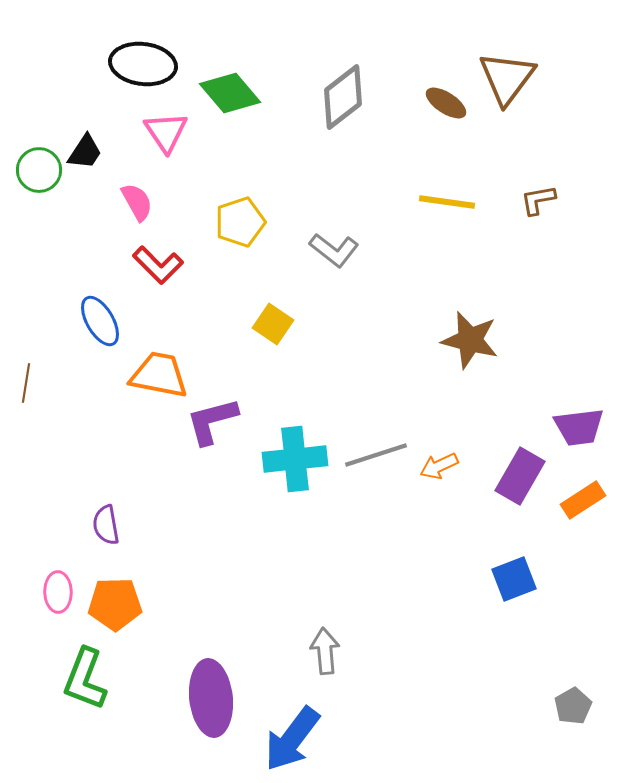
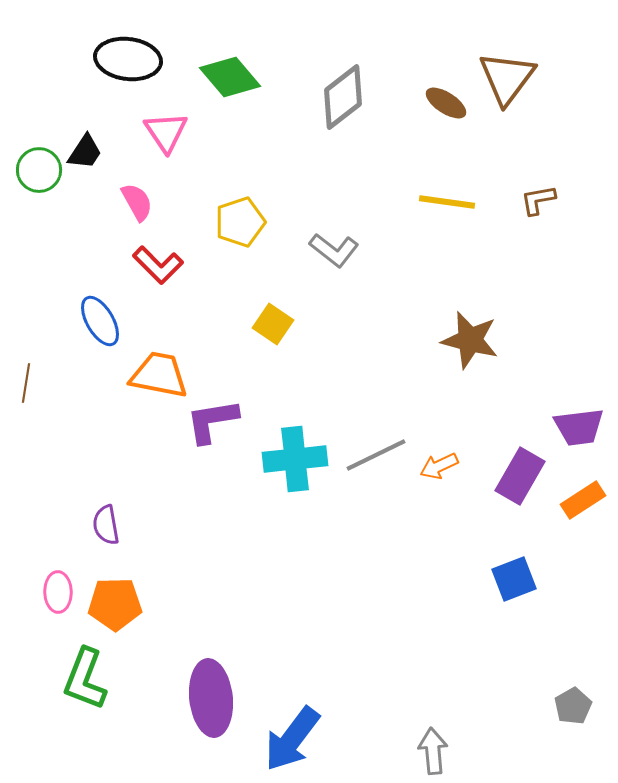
black ellipse: moved 15 px left, 5 px up
green diamond: moved 16 px up
purple L-shape: rotated 6 degrees clockwise
gray line: rotated 8 degrees counterclockwise
gray arrow: moved 108 px right, 100 px down
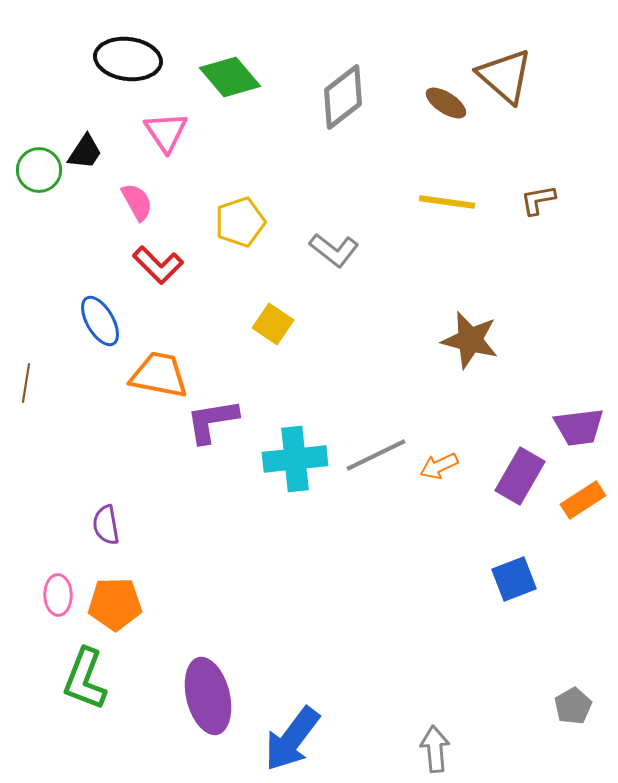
brown triangle: moved 2 px left, 2 px up; rotated 26 degrees counterclockwise
pink ellipse: moved 3 px down
purple ellipse: moved 3 px left, 2 px up; rotated 8 degrees counterclockwise
gray arrow: moved 2 px right, 2 px up
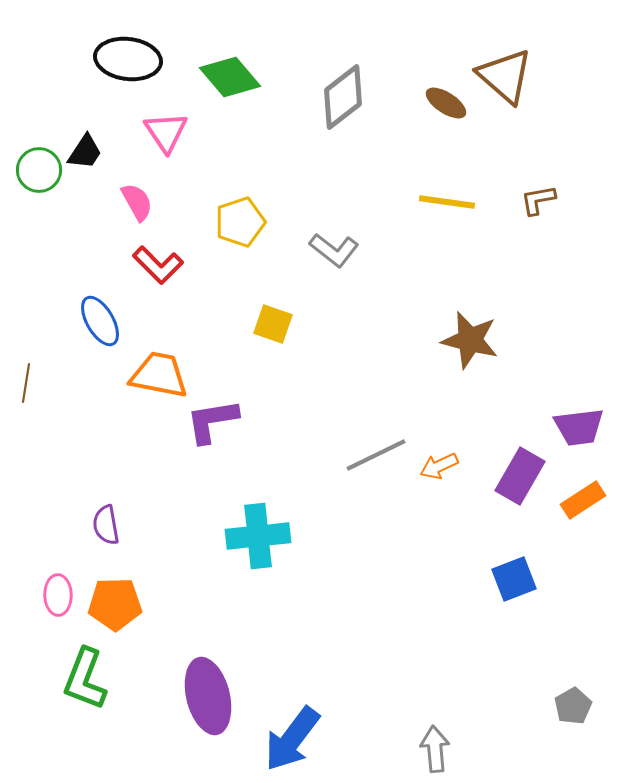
yellow square: rotated 15 degrees counterclockwise
cyan cross: moved 37 px left, 77 px down
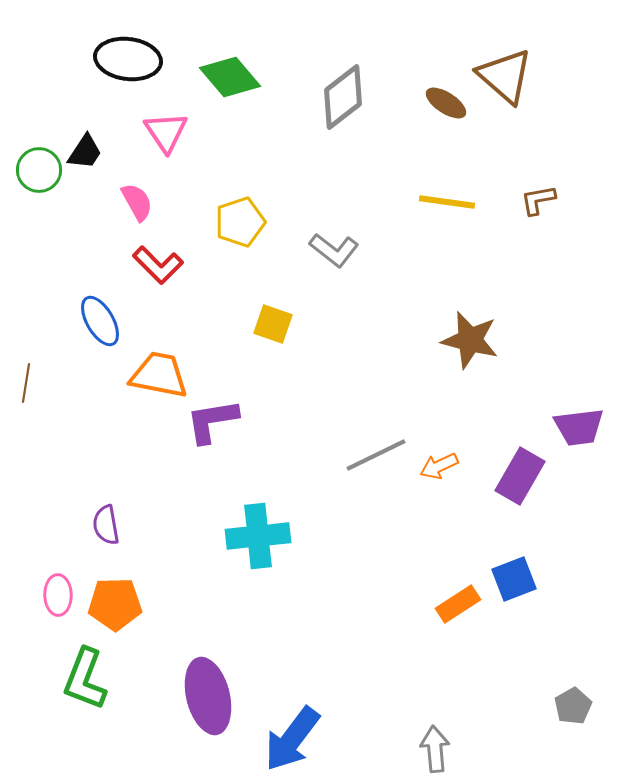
orange rectangle: moved 125 px left, 104 px down
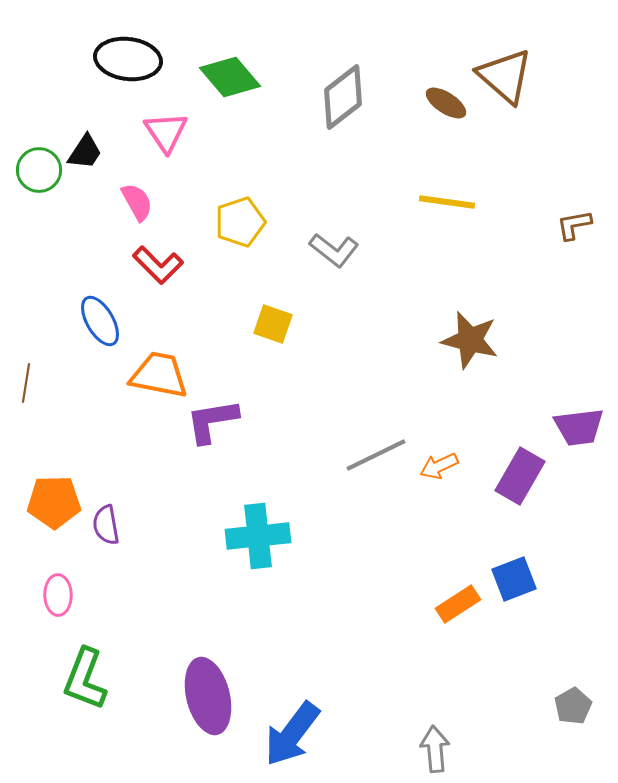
brown L-shape: moved 36 px right, 25 px down
orange pentagon: moved 61 px left, 102 px up
blue arrow: moved 5 px up
